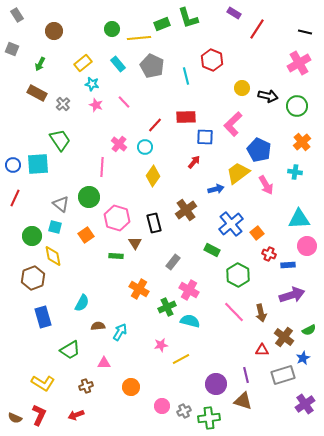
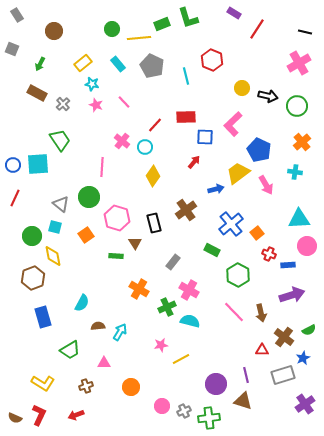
pink cross at (119, 144): moved 3 px right, 3 px up
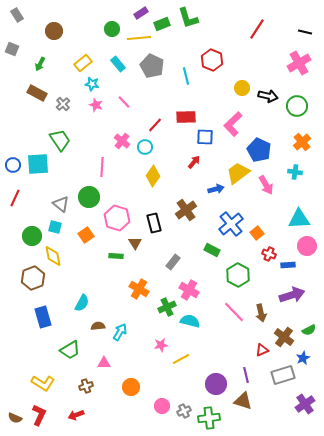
purple rectangle at (234, 13): moved 93 px left; rotated 64 degrees counterclockwise
red triangle at (262, 350): rotated 24 degrees counterclockwise
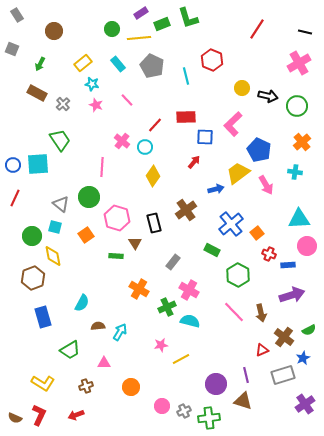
pink line at (124, 102): moved 3 px right, 2 px up
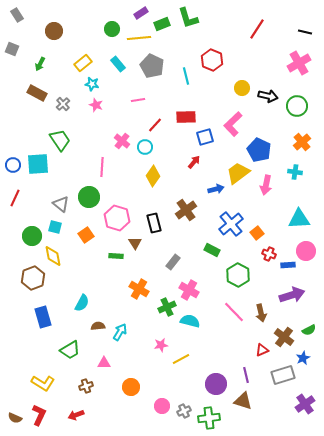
pink line at (127, 100): moved 11 px right; rotated 56 degrees counterclockwise
blue square at (205, 137): rotated 18 degrees counterclockwise
pink arrow at (266, 185): rotated 42 degrees clockwise
pink circle at (307, 246): moved 1 px left, 5 px down
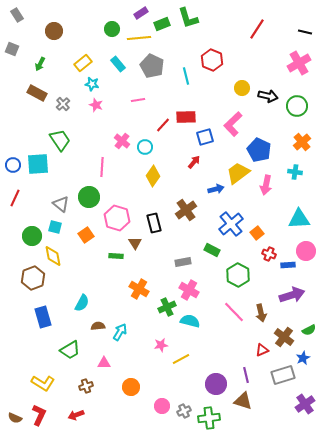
red line at (155, 125): moved 8 px right
gray rectangle at (173, 262): moved 10 px right; rotated 42 degrees clockwise
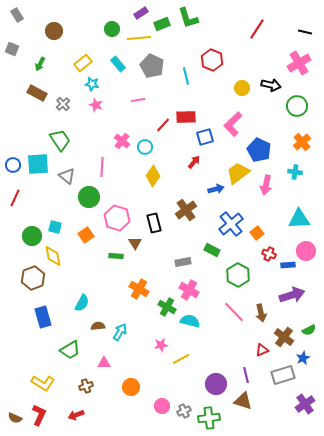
black arrow at (268, 96): moved 3 px right, 11 px up
gray triangle at (61, 204): moved 6 px right, 28 px up
green cross at (167, 307): rotated 36 degrees counterclockwise
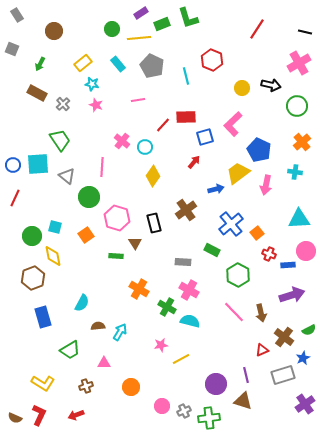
gray rectangle at (183, 262): rotated 14 degrees clockwise
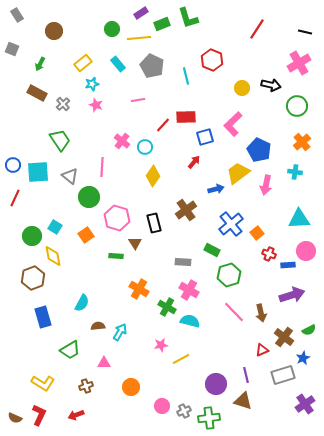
cyan star at (92, 84): rotated 24 degrees counterclockwise
cyan square at (38, 164): moved 8 px down
gray triangle at (67, 176): moved 3 px right
cyan square at (55, 227): rotated 16 degrees clockwise
green hexagon at (238, 275): moved 9 px left; rotated 15 degrees clockwise
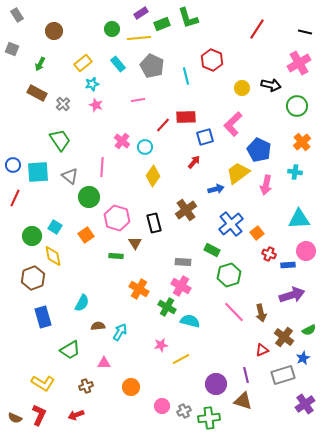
pink cross at (189, 290): moved 8 px left, 4 px up
